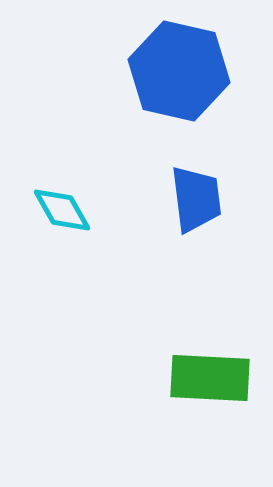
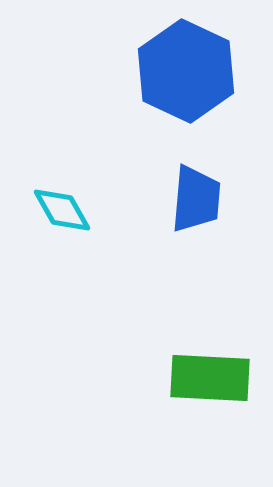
blue hexagon: moved 7 px right; rotated 12 degrees clockwise
blue trapezoid: rotated 12 degrees clockwise
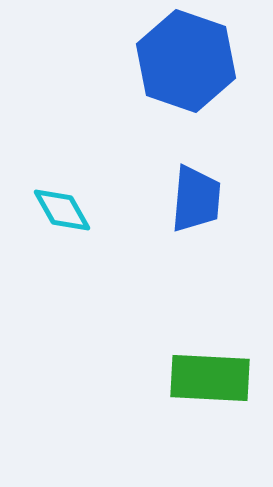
blue hexagon: moved 10 px up; rotated 6 degrees counterclockwise
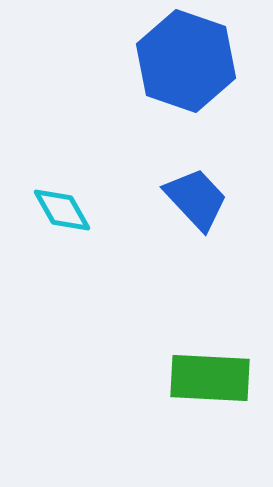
blue trapezoid: rotated 48 degrees counterclockwise
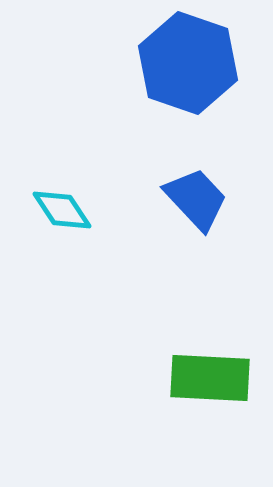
blue hexagon: moved 2 px right, 2 px down
cyan diamond: rotated 4 degrees counterclockwise
